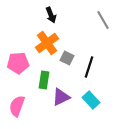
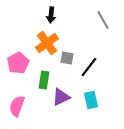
black arrow: rotated 28 degrees clockwise
gray square: rotated 16 degrees counterclockwise
pink pentagon: rotated 25 degrees counterclockwise
black line: rotated 20 degrees clockwise
cyan rectangle: rotated 30 degrees clockwise
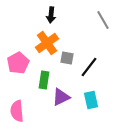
pink semicircle: moved 5 px down; rotated 25 degrees counterclockwise
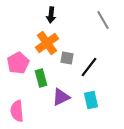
green rectangle: moved 3 px left, 2 px up; rotated 24 degrees counterclockwise
